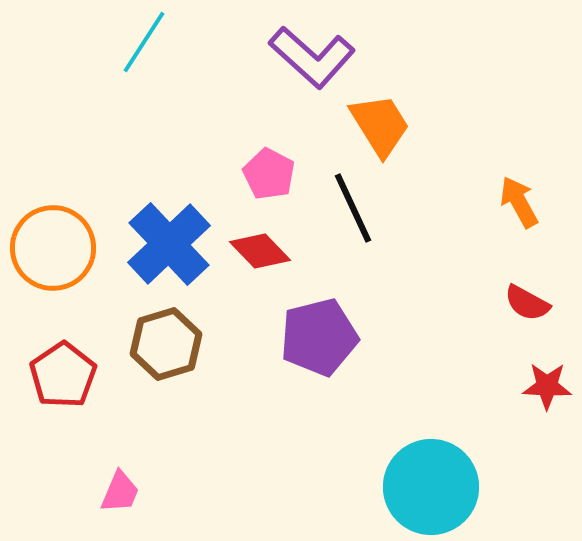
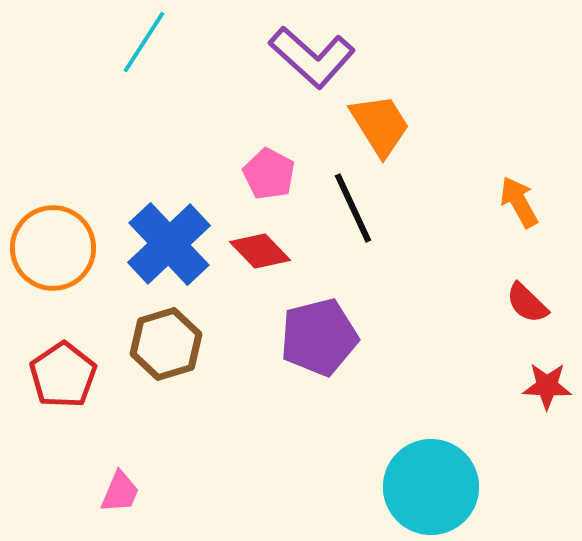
red semicircle: rotated 15 degrees clockwise
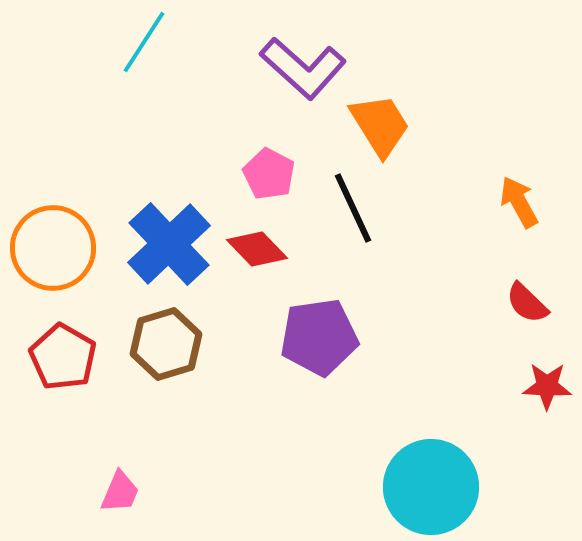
purple L-shape: moved 9 px left, 11 px down
red diamond: moved 3 px left, 2 px up
purple pentagon: rotated 6 degrees clockwise
red pentagon: moved 18 px up; rotated 8 degrees counterclockwise
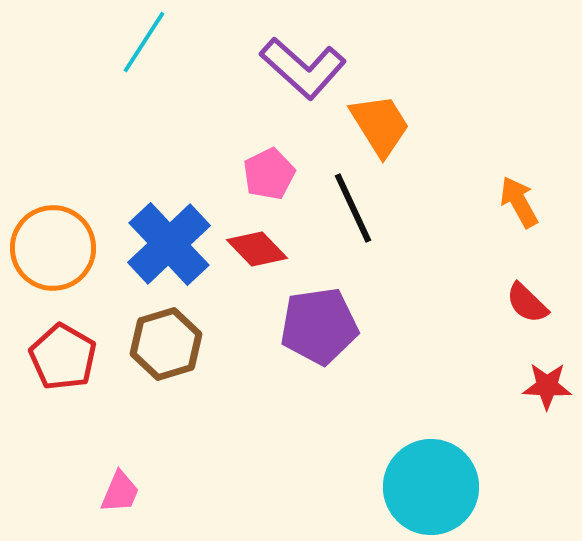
pink pentagon: rotated 18 degrees clockwise
purple pentagon: moved 11 px up
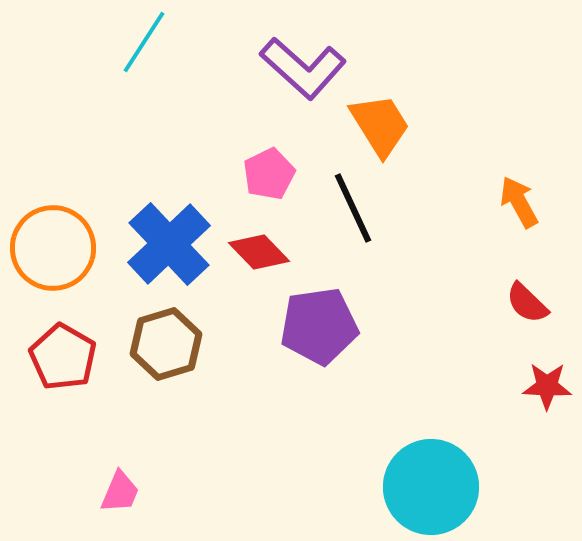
red diamond: moved 2 px right, 3 px down
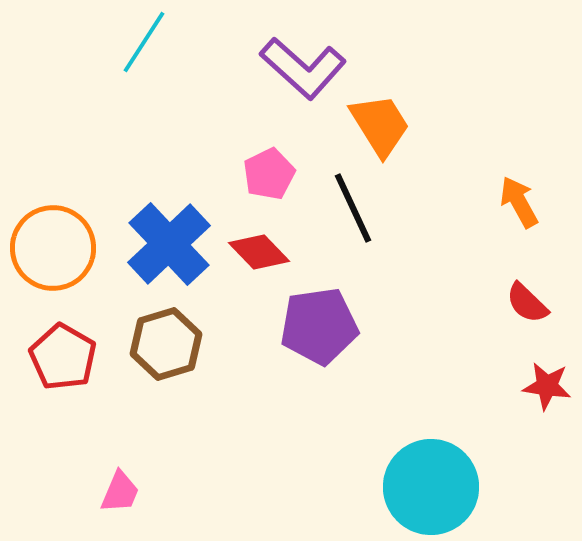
red star: rotated 6 degrees clockwise
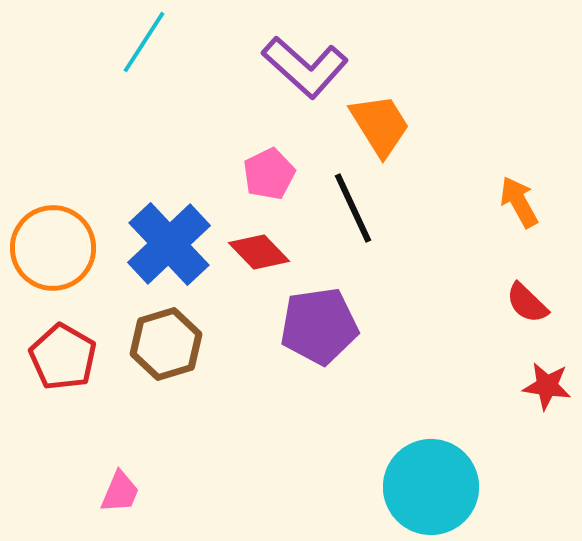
purple L-shape: moved 2 px right, 1 px up
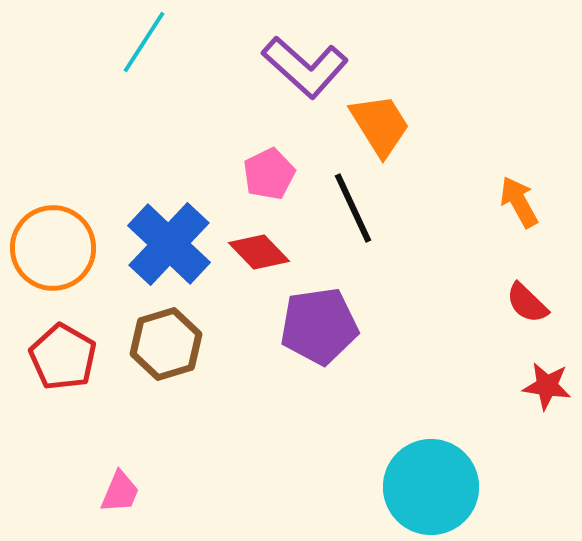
blue cross: rotated 4 degrees counterclockwise
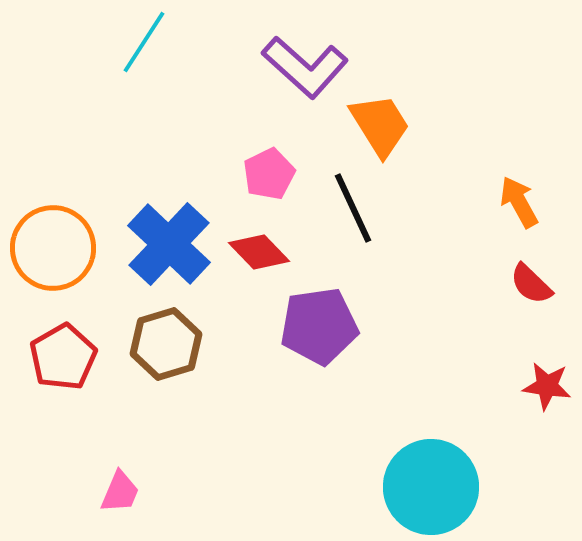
red semicircle: moved 4 px right, 19 px up
red pentagon: rotated 12 degrees clockwise
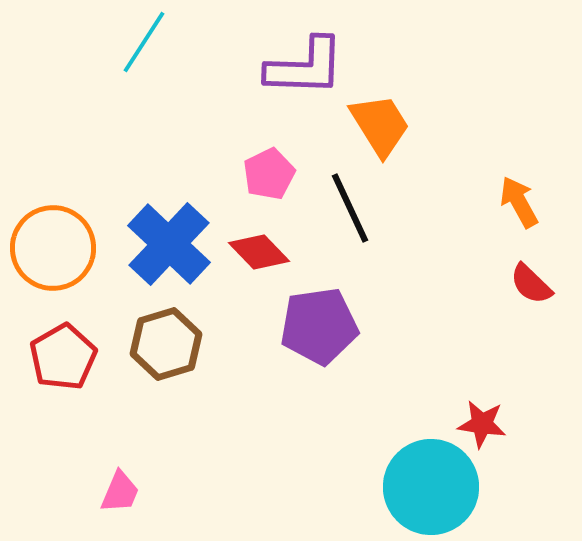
purple L-shape: rotated 40 degrees counterclockwise
black line: moved 3 px left
red star: moved 65 px left, 38 px down
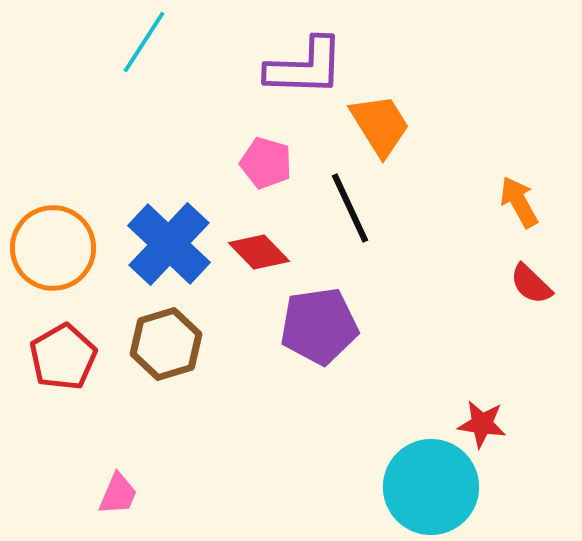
pink pentagon: moved 3 px left, 11 px up; rotated 30 degrees counterclockwise
pink trapezoid: moved 2 px left, 2 px down
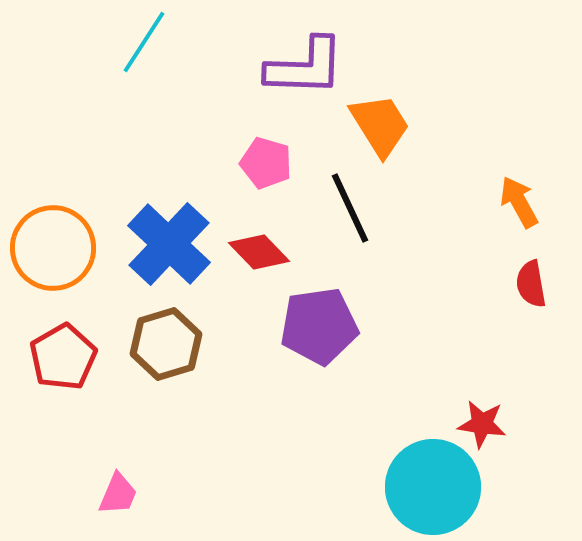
red semicircle: rotated 36 degrees clockwise
cyan circle: moved 2 px right
